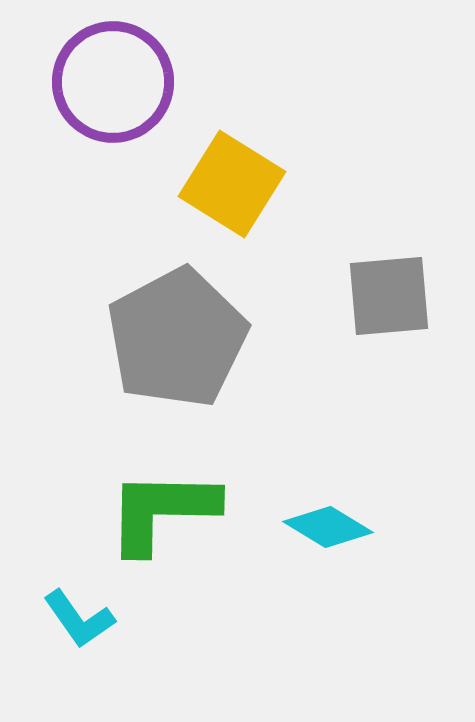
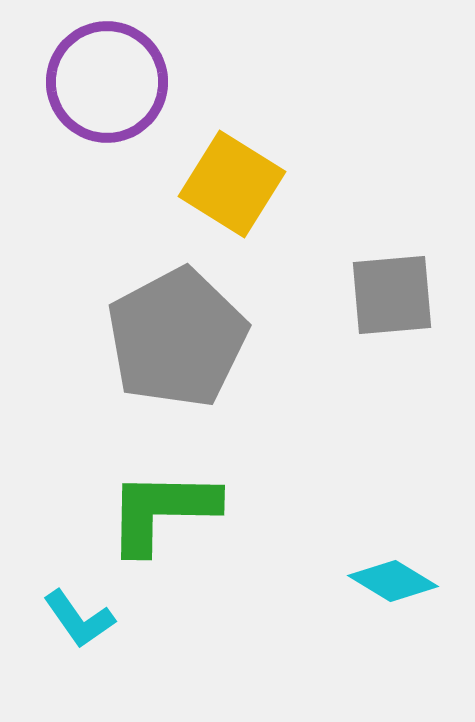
purple circle: moved 6 px left
gray square: moved 3 px right, 1 px up
cyan diamond: moved 65 px right, 54 px down
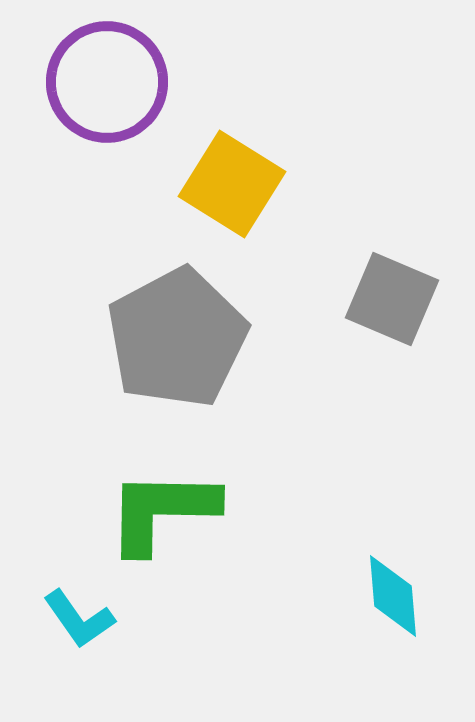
gray square: moved 4 px down; rotated 28 degrees clockwise
cyan diamond: moved 15 px down; rotated 54 degrees clockwise
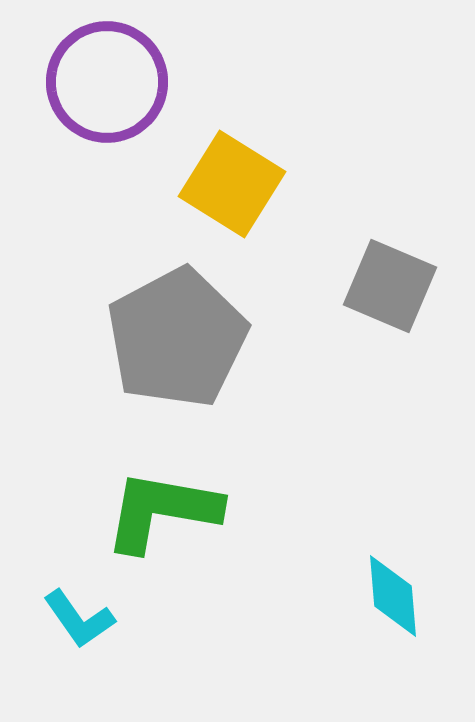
gray square: moved 2 px left, 13 px up
green L-shape: rotated 9 degrees clockwise
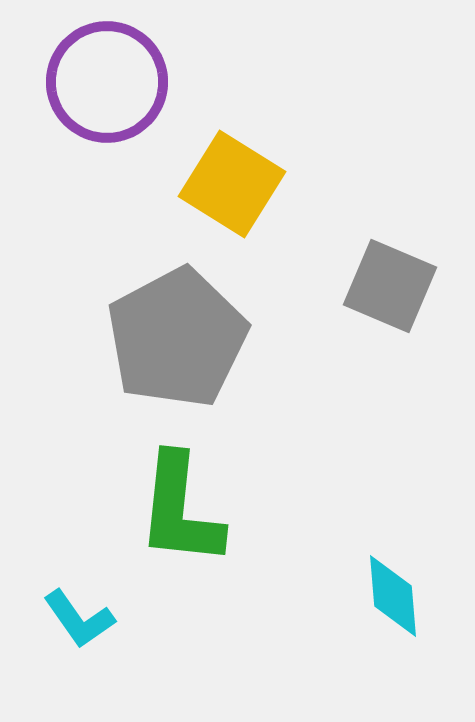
green L-shape: moved 18 px right, 1 px up; rotated 94 degrees counterclockwise
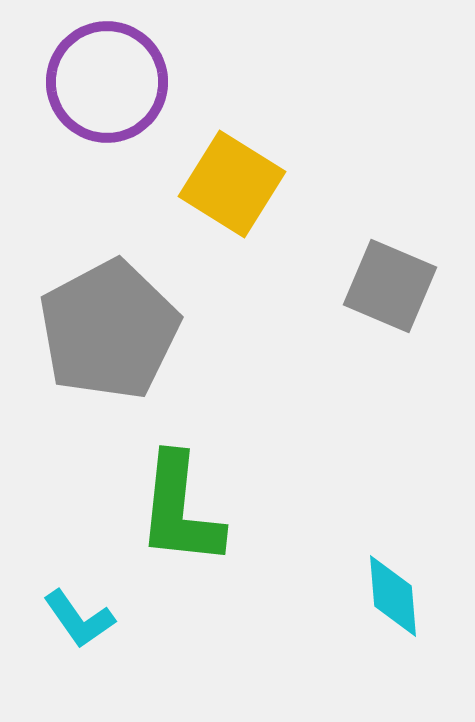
gray pentagon: moved 68 px left, 8 px up
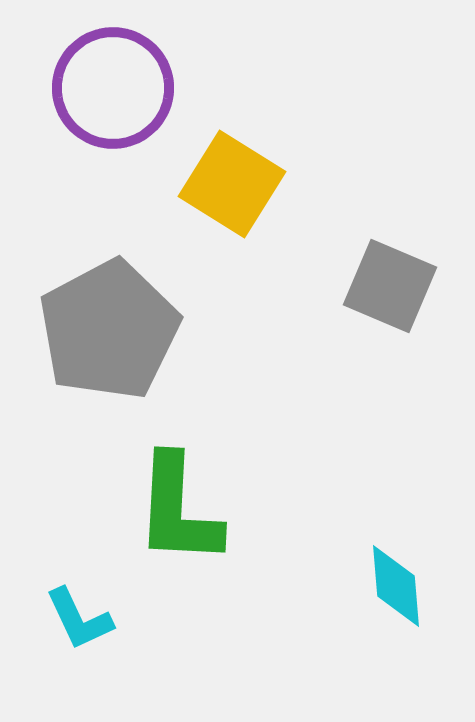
purple circle: moved 6 px right, 6 px down
green L-shape: moved 2 px left; rotated 3 degrees counterclockwise
cyan diamond: moved 3 px right, 10 px up
cyan L-shape: rotated 10 degrees clockwise
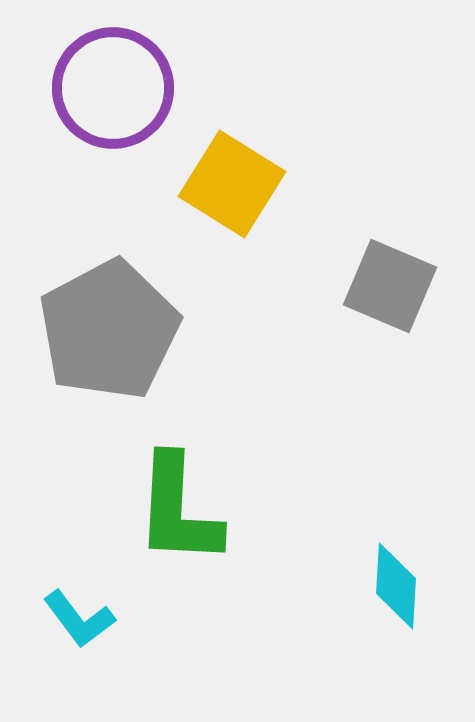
cyan diamond: rotated 8 degrees clockwise
cyan L-shape: rotated 12 degrees counterclockwise
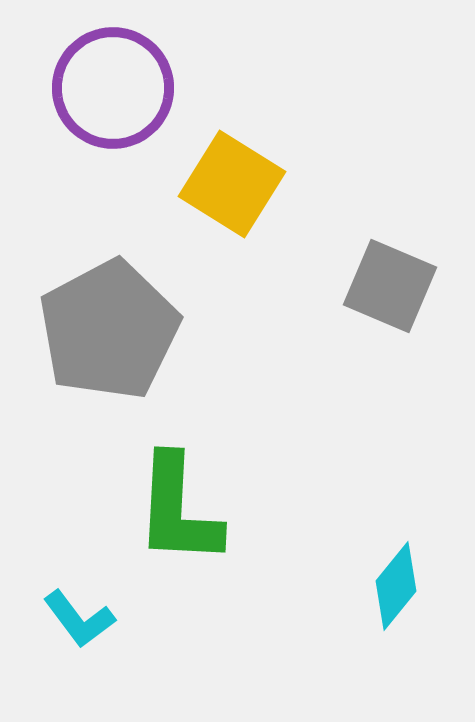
cyan diamond: rotated 36 degrees clockwise
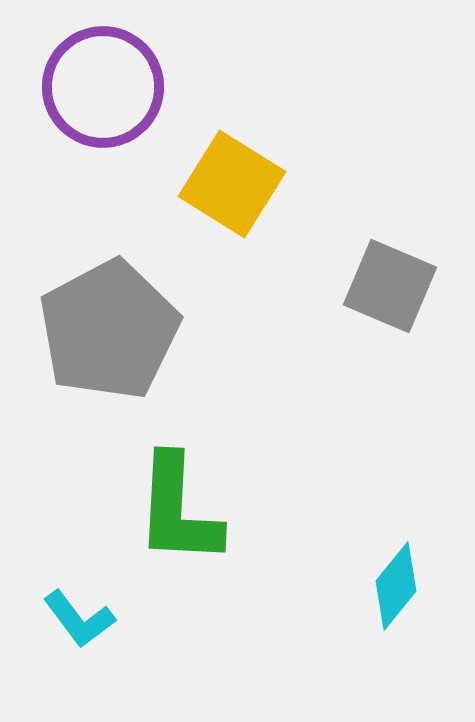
purple circle: moved 10 px left, 1 px up
